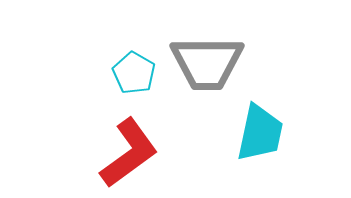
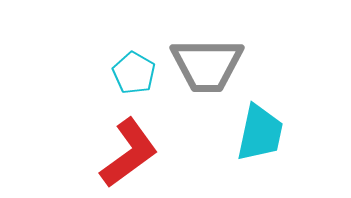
gray trapezoid: moved 2 px down
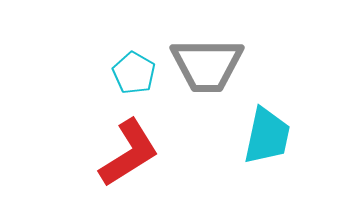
cyan trapezoid: moved 7 px right, 3 px down
red L-shape: rotated 4 degrees clockwise
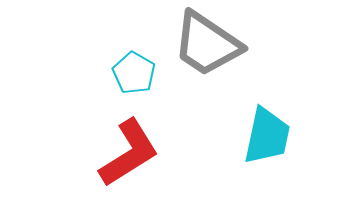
gray trapezoid: moved 21 px up; rotated 34 degrees clockwise
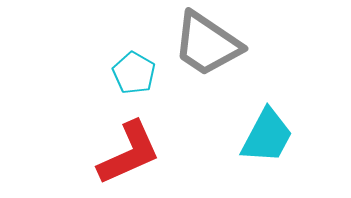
cyan trapezoid: rotated 16 degrees clockwise
red L-shape: rotated 8 degrees clockwise
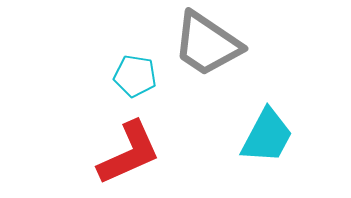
cyan pentagon: moved 1 px right, 3 px down; rotated 21 degrees counterclockwise
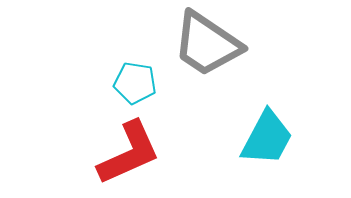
cyan pentagon: moved 7 px down
cyan trapezoid: moved 2 px down
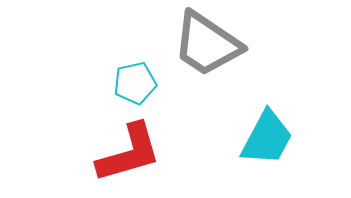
cyan pentagon: rotated 21 degrees counterclockwise
red L-shape: rotated 8 degrees clockwise
